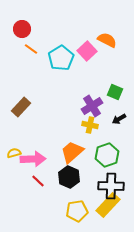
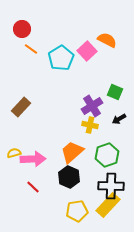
red line: moved 5 px left, 6 px down
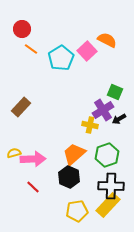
purple cross: moved 11 px right, 4 px down
orange trapezoid: moved 2 px right, 2 px down
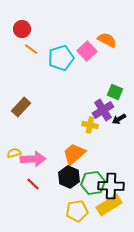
cyan pentagon: rotated 15 degrees clockwise
green hexagon: moved 14 px left, 28 px down; rotated 10 degrees clockwise
red line: moved 3 px up
yellow rectangle: moved 1 px right; rotated 15 degrees clockwise
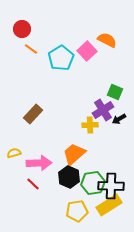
cyan pentagon: rotated 15 degrees counterclockwise
brown rectangle: moved 12 px right, 7 px down
yellow cross: rotated 14 degrees counterclockwise
pink arrow: moved 6 px right, 4 px down
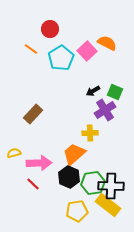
red circle: moved 28 px right
orange semicircle: moved 3 px down
purple cross: moved 2 px right
black arrow: moved 26 px left, 28 px up
yellow cross: moved 8 px down
yellow rectangle: moved 1 px left; rotated 70 degrees clockwise
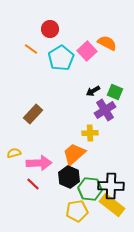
green hexagon: moved 3 px left, 6 px down; rotated 15 degrees clockwise
yellow rectangle: moved 4 px right
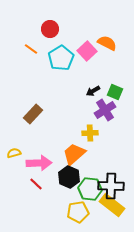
red line: moved 3 px right
yellow pentagon: moved 1 px right, 1 px down
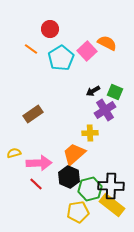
brown rectangle: rotated 12 degrees clockwise
green hexagon: rotated 20 degrees counterclockwise
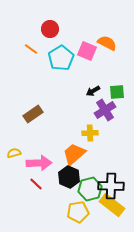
pink square: rotated 24 degrees counterclockwise
green square: moved 2 px right; rotated 28 degrees counterclockwise
